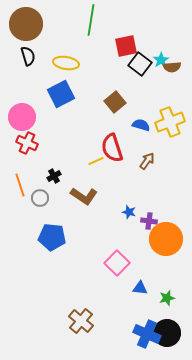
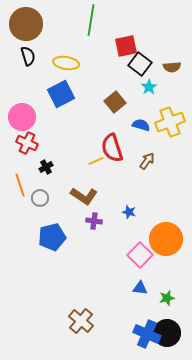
cyan star: moved 12 px left, 27 px down
black cross: moved 8 px left, 9 px up
purple cross: moved 55 px left
blue pentagon: rotated 20 degrees counterclockwise
pink square: moved 23 px right, 8 px up
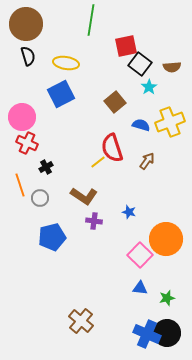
yellow line: moved 2 px right, 1 px down; rotated 14 degrees counterclockwise
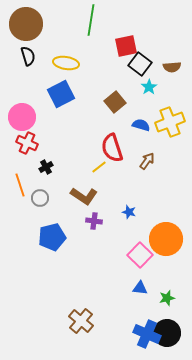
yellow line: moved 1 px right, 5 px down
